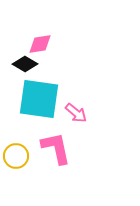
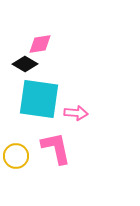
pink arrow: rotated 35 degrees counterclockwise
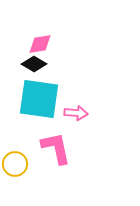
black diamond: moved 9 px right
yellow circle: moved 1 px left, 8 px down
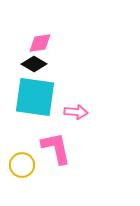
pink diamond: moved 1 px up
cyan square: moved 4 px left, 2 px up
pink arrow: moved 1 px up
yellow circle: moved 7 px right, 1 px down
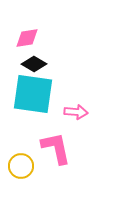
pink diamond: moved 13 px left, 5 px up
cyan square: moved 2 px left, 3 px up
yellow circle: moved 1 px left, 1 px down
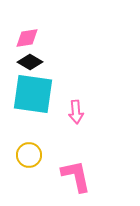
black diamond: moved 4 px left, 2 px up
pink arrow: rotated 80 degrees clockwise
pink L-shape: moved 20 px right, 28 px down
yellow circle: moved 8 px right, 11 px up
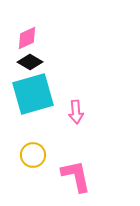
pink diamond: rotated 15 degrees counterclockwise
cyan square: rotated 24 degrees counterclockwise
yellow circle: moved 4 px right
